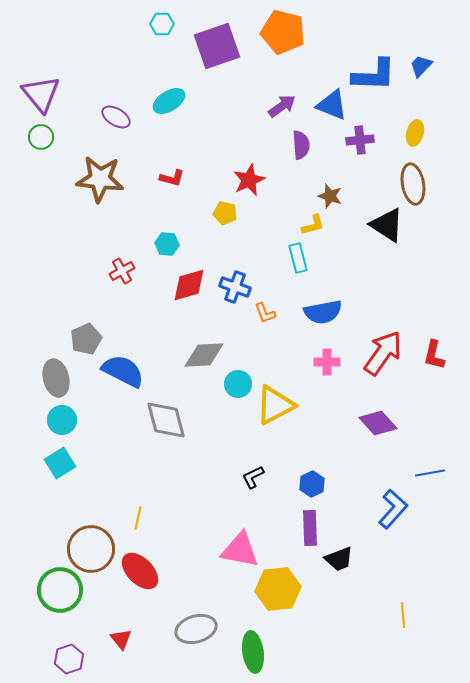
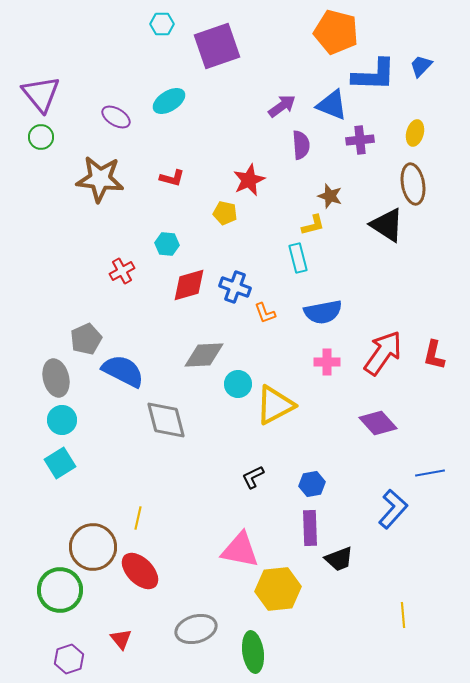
orange pentagon at (283, 32): moved 53 px right
blue hexagon at (312, 484): rotated 15 degrees clockwise
brown circle at (91, 549): moved 2 px right, 2 px up
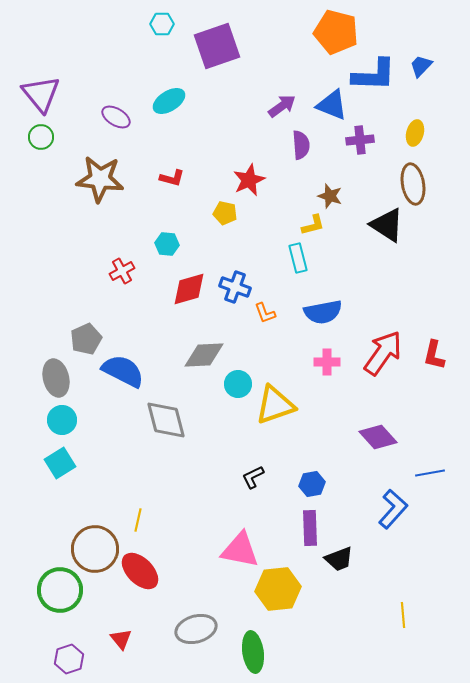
red diamond at (189, 285): moved 4 px down
yellow triangle at (275, 405): rotated 9 degrees clockwise
purple diamond at (378, 423): moved 14 px down
yellow line at (138, 518): moved 2 px down
brown circle at (93, 547): moved 2 px right, 2 px down
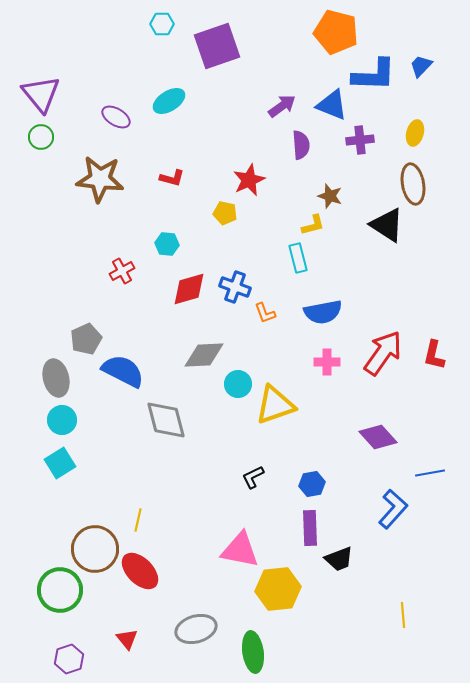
red triangle at (121, 639): moved 6 px right
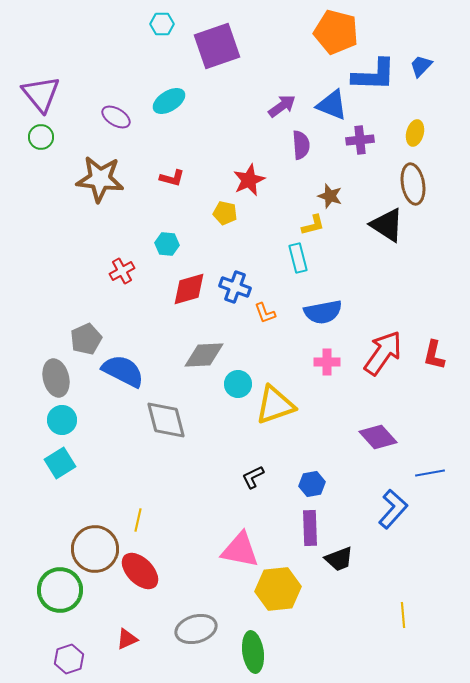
red triangle at (127, 639): rotated 45 degrees clockwise
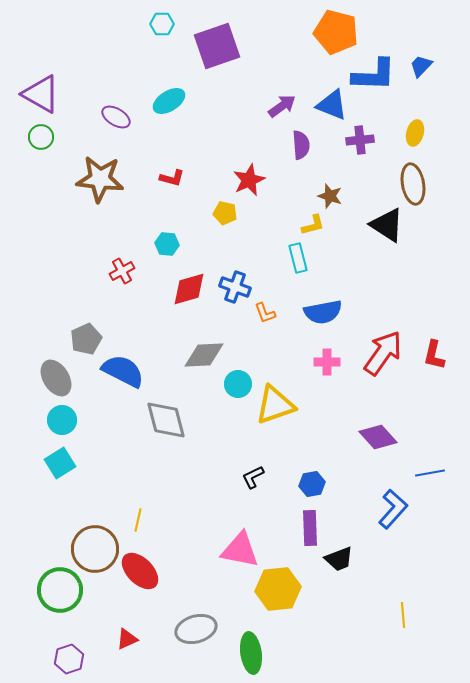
purple triangle at (41, 94): rotated 21 degrees counterclockwise
gray ellipse at (56, 378): rotated 18 degrees counterclockwise
green ellipse at (253, 652): moved 2 px left, 1 px down
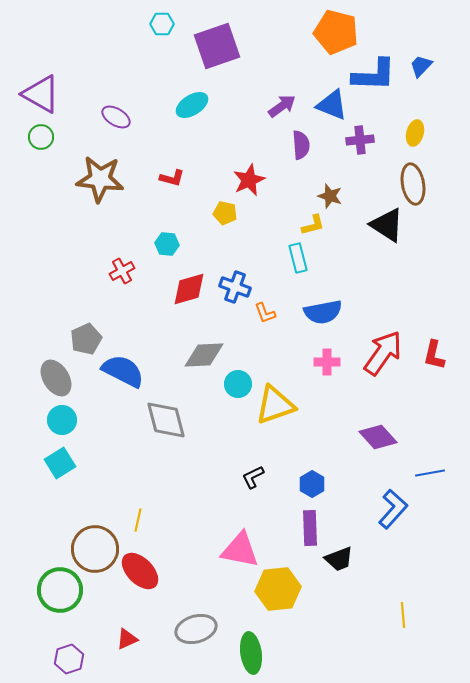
cyan ellipse at (169, 101): moved 23 px right, 4 px down
blue hexagon at (312, 484): rotated 20 degrees counterclockwise
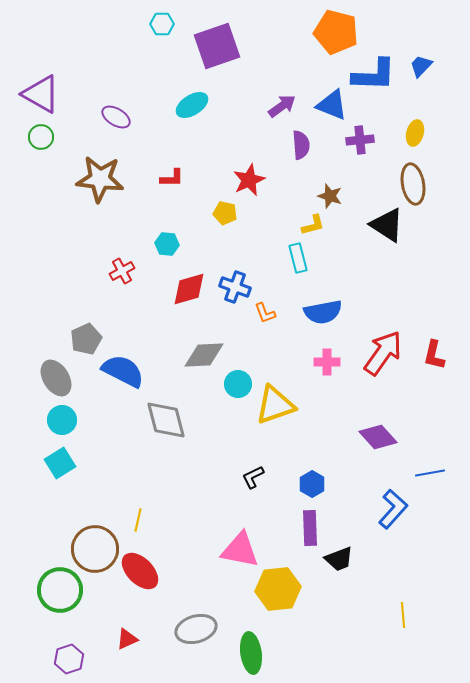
red L-shape at (172, 178): rotated 15 degrees counterclockwise
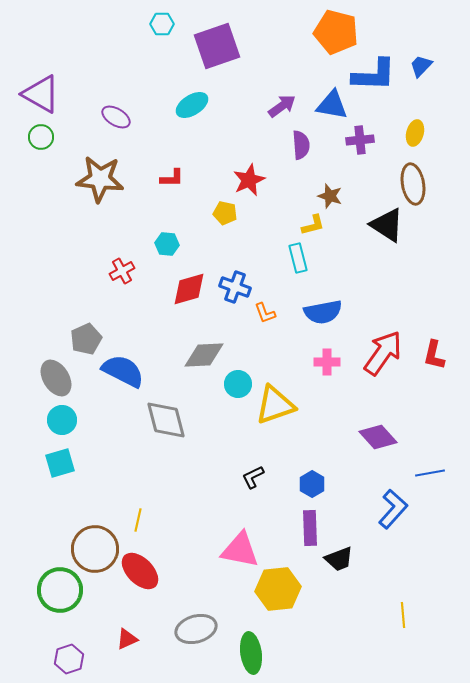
blue triangle at (332, 105): rotated 12 degrees counterclockwise
cyan square at (60, 463): rotated 16 degrees clockwise
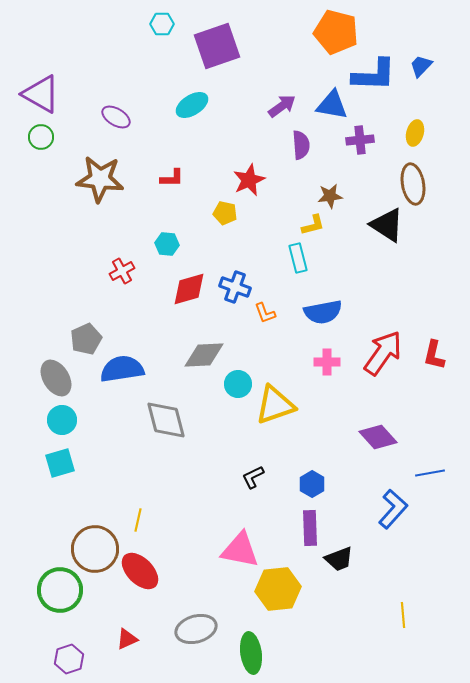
brown star at (330, 196): rotated 25 degrees counterclockwise
blue semicircle at (123, 371): moved 1 px left, 2 px up; rotated 36 degrees counterclockwise
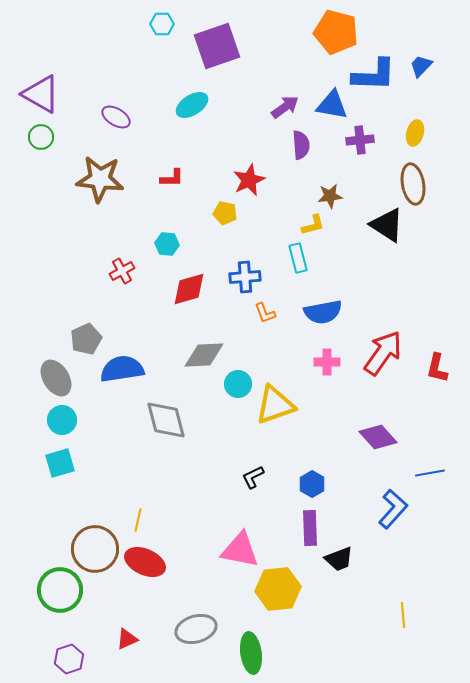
purple arrow at (282, 106): moved 3 px right, 1 px down
blue cross at (235, 287): moved 10 px right, 10 px up; rotated 24 degrees counterclockwise
red L-shape at (434, 355): moved 3 px right, 13 px down
red ellipse at (140, 571): moved 5 px right, 9 px up; rotated 21 degrees counterclockwise
